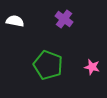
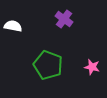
white semicircle: moved 2 px left, 5 px down
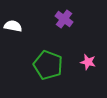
pink star: moved 4 px left, 5 px up
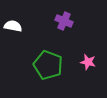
purple cross: moved 2 px down; rotated 12 degrees counterclockwise
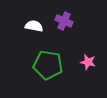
white semicircle: moved 21 px right
green pentagon: rotated 12 degrees counterclockwise
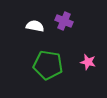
white semicircle: moved 1 px right
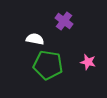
purple cross: rotated 12 degrees clockwise
white semicircle: moved 13 px down
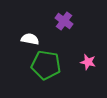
white semicircle: moved 5 px left
green pentagon: moved 2 px left
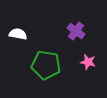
purple cross: moved 12 px right, 10 px down
white semicircle: moved 12 px left, 5 px up
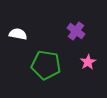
pink star: rotated 28 degrees clockwise
